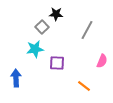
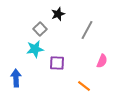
black star: moved 2 px right; rotated 24 degrees counterclockwise
gray square: moved 2 px left, 2 px down
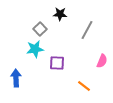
black star: moved 2 px right; rotated 24 degrees clockwise
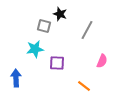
black star: rotated 16 degrees clockwise
gray square: moved 4 px right, 3 px up; rotated 32 degrees counterclockwise
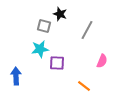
cyan star: moved 5 px right
blue arrow: moved 2 px up
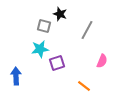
purple square: rotated 21 degrees counterclockwise
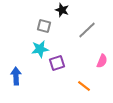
black star: moved 2 px right, 4 px up
gray line: rotated 18 degrees clockwise
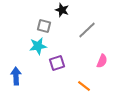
cyan star: moved 2 px left, 3 px up
